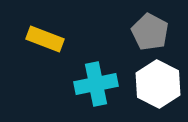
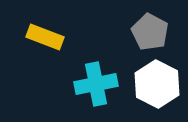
yellow rectangle: moved 2 px up
white hexagon: moved 1 px left
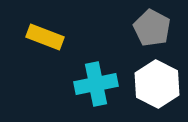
gray pentagon: moved 2 px right, 4 px up
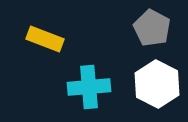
yellow rectangle: moved 2 px down
cyan cross: moved 7 px left, 3 px down; rotated 6 degrees clockwise
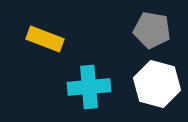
gray pentagon: moved 2 px down; rotated 18 degrees counterclockwise
white hexagon: rotated 12 degrees counterclockwise
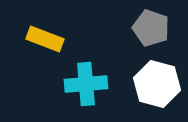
gray pentagon: moved 1 px left, 2 px up; rotated 9 degrees clockwise
cyan cross: moved 3 px left, 3 px up
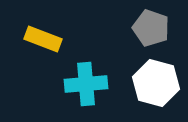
yellow rectangle: moved 2 px left
white hexagon: moved 1 px left, 1 px up
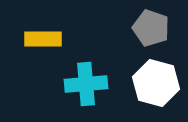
yellow rectangle: rotated 21 degrees counterclockwise
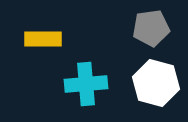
gray pentagon: rotated 27 degrees counterclockwise
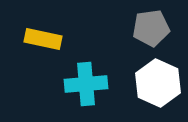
yellow rectangle: rotated 12 degrees clockwise
white hexagon: moved 2 px right; rotated 9 degrees clockwise
